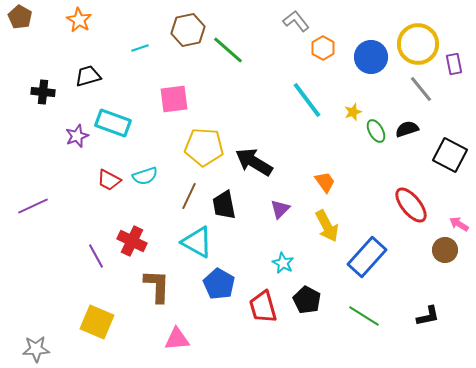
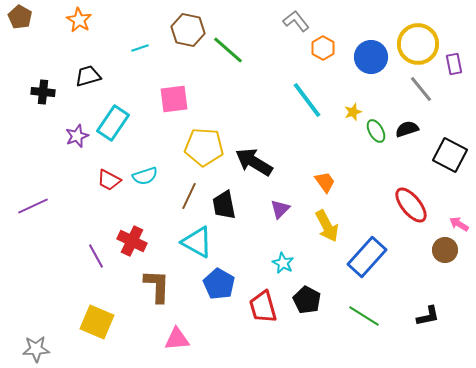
brown hexagon at (188, 30): rotated 24 degrees clockwise
cyan rectangle at (113, 123): rotated 76 degrees counterclockwise
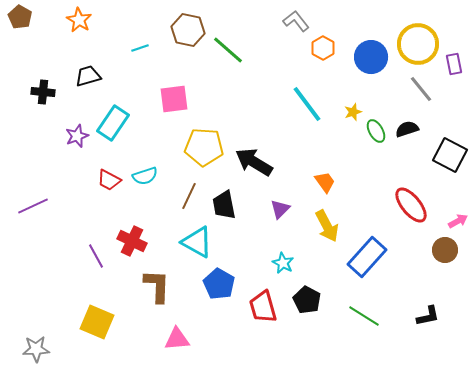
cyan line at (307, 100): moved 4 px down
pink arrow at (459, 224): moved 1 px left, 3 px up; rotated 120 degrees clockwise
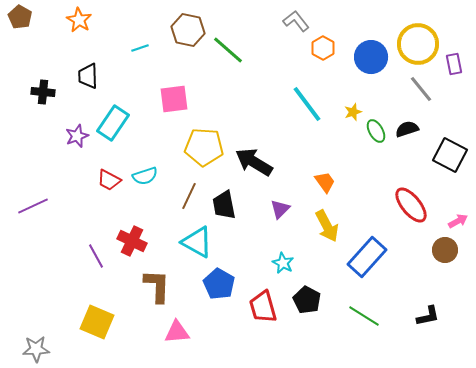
black trapezoid at (88, 76): rotated 76 degrees counterclockwise
pink triangle at (177, 339): moved 7 px up
